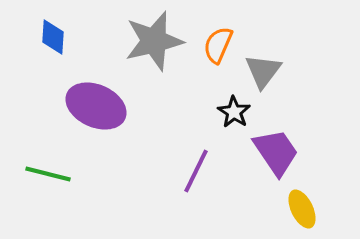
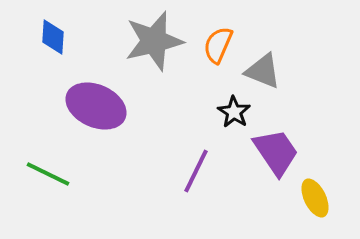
gray triangle: rotated 45 degrees counterclockwise
green line: rotated 12 degrees clockwise
yellow ellipse: moved 13 px right, 11 px up
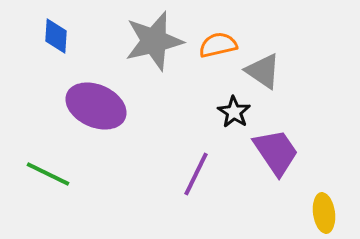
blue diamond: moved 3 px right, 1 px up
orange semicircle: rotated 54 degrees clockwise
gray triangle: rotated 12 degrees clockwise
purple line: moved 3 px down
yellow ellipse: moved 9 px right, 15 px down; rotated 18 degrees clockwise
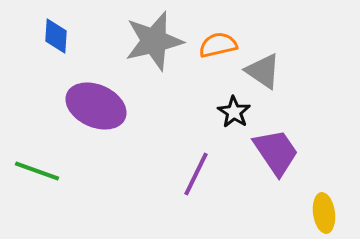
green line: moved 11 px left, 3 px up; rotated 6 degrees counterclockwise
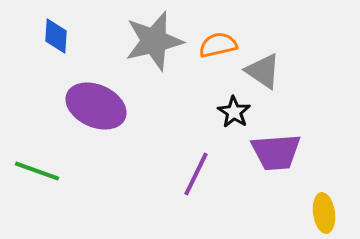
purple trapezoid: rotated 120 degrees clockwise
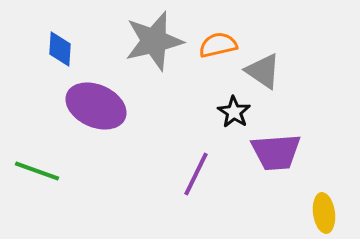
blue diamond: moved 4 px right, 13 px down
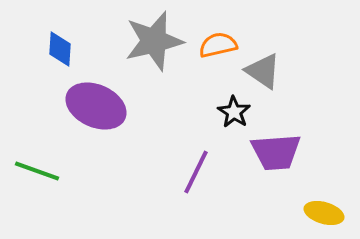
purple line: moved 2 px up
yellow ellipse: rotated 66 degrees counterclockwise
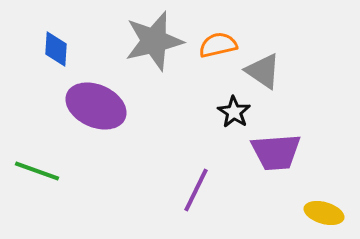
blue diamond: moved 4 px left
purple line: moved 18 px down
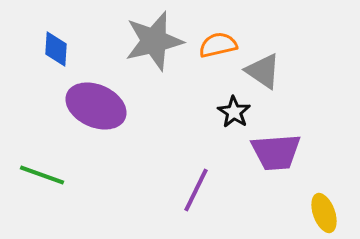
green line: moved 5 px right, 4 px down
yellow ellipse: rotated 54 degrees clockwise
